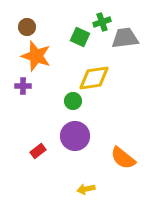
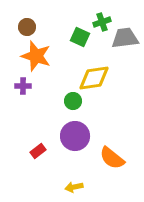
orange semicircle: moved 11 px left
yellow arrow: moved 12 px left, 2 px up
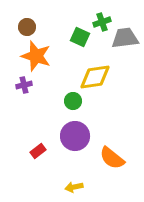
yellow diamond: moved 1 px right, 1 px up
purple cross: moved 1 px right, 1 px up; rotated 14 degrees counterclockwise
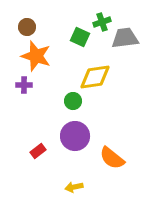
purple cross: rotated 14 degrees clockwise
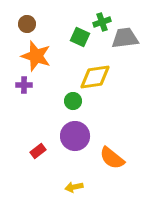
brown circle: moved 3 px up
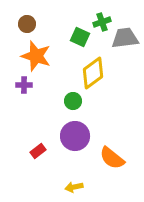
yellow diamond: moved 2 px left, 4 px up; rotated 28 degrees counterclockwise
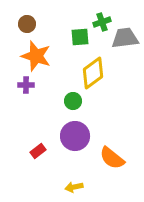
green square: rotated 30 degrees counterclockwise
purple cross: moved 2 px right
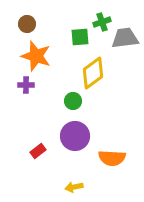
orange semicircle: rotated 36 degrees counterclockwise
